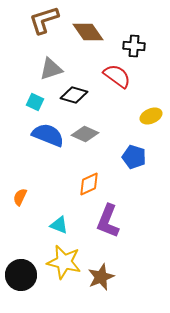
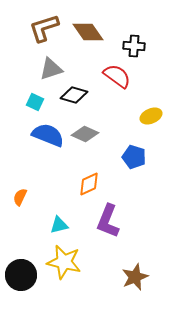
brown L-shape: moved 8 px down
cyan triangle: rotated 36 degrees counterclockwise
brown star: moved 34 px right
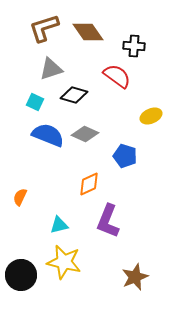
blue pentagon: moved 9 px left, 1 px up
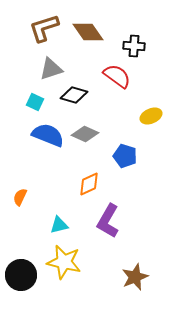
purple L-shape: rotated 8 degrees clockwise
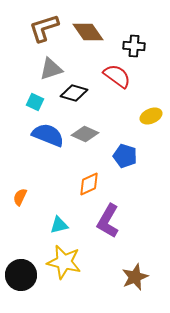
black diamond: moved 2 px up
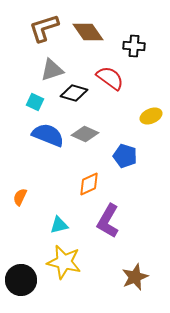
gray triangle: moved 1 px right, 1 px down
red semicircle: moved 7 px left, 2 px down
black circle: moved 5 px down
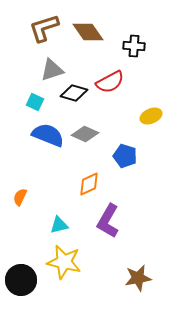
red semicircle: moved 4 px down; rotated 116 degrees clockwise
brown star: moved 3 px right, 1 px down; rotated 12 degrees clockwise
